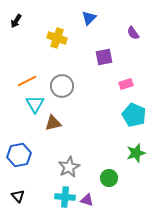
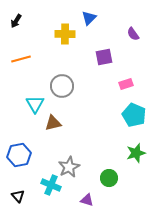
purple semicircle: moved 1 px down
yellow cross: moved 8 px right, 4 px up; rotated 18 degrees counterclockwise
orange line: moved 6 px left, 22 px up; rotated 12 degrees clockwise
cyan cross: moved 14 px left, 12 px up; rotated 18 degrees clockwise
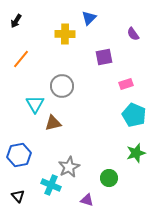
orange line: rotated 36 degrees counterclockwise
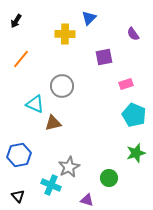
cyan triangle: rotated 36 degrees counterclockwise
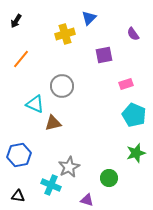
yellow cross: rotated 18 degrees counterclockwise
purple square: moved 2 px up
black triangle: rotated 40 degrees counterclockwise
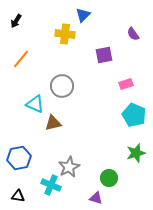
blue triangle: moved 6 px left, 3 px up
yellow cross: rotated 24 degrees clockwise
blue hexagon: moved 3 px down
purple triangle: moved 9 px right, 2 px up
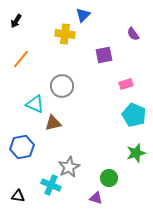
blue hexagon: moved 3 px right, 11 px up
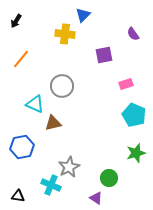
purple triangle: rotated 16 degrees clockwise
